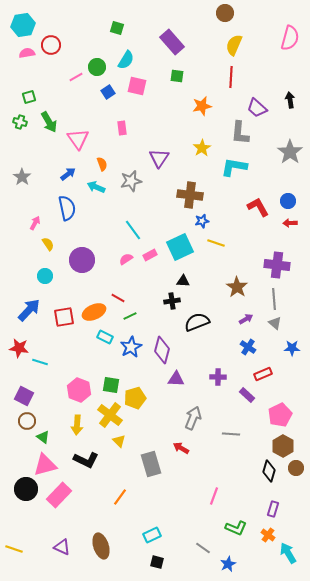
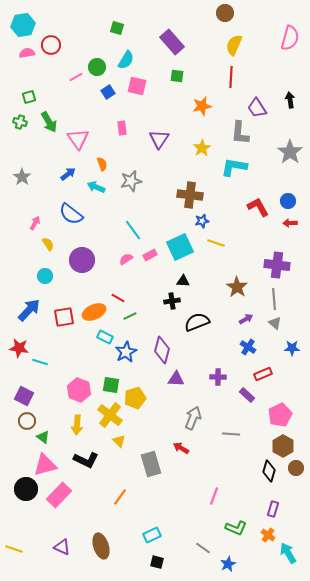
purple trapezoid at (257, 108): rotated 15 degrees clockwise
purple triangle at (159, 158): moved 19 px up
blue semicircle at (67, 208): moved 4 px right, 6 px down; rotated 140 degrees clockwise
blue star at (131, 347): moved 5 px left, 5 px down
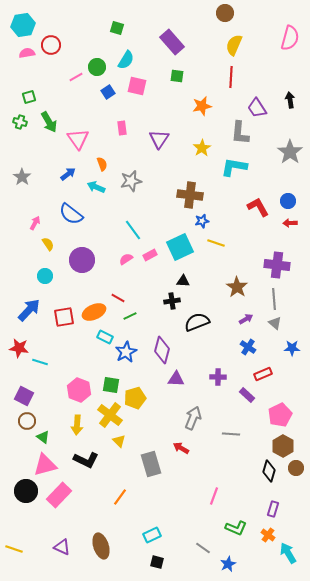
black circle at (26, 489): moved 2 px down
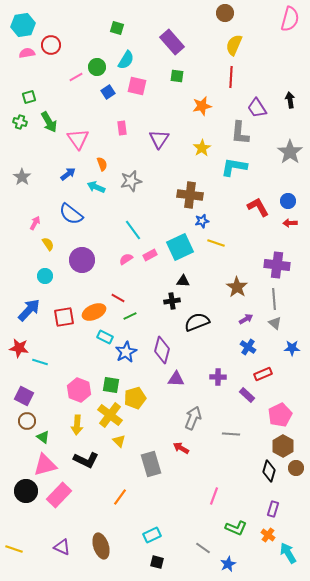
pink semicircle at (290, 38): moved 19 px up
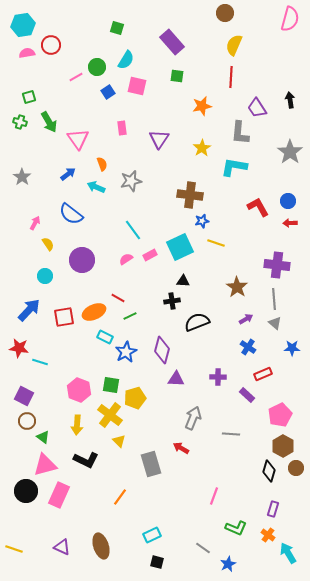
pink rectangle at (59, 495): rotated 20 degrees counterclockwise
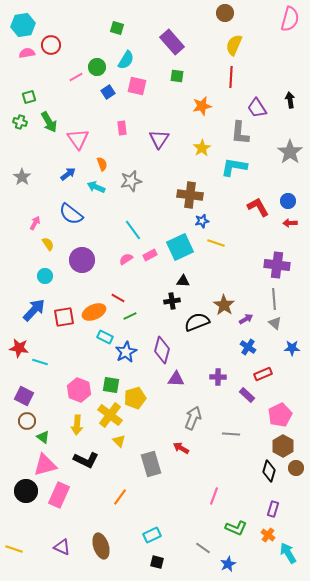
brown star at (237, 287): moved 13 px left, 18 px down
blue arrow at (29, 310): moved 5 px right
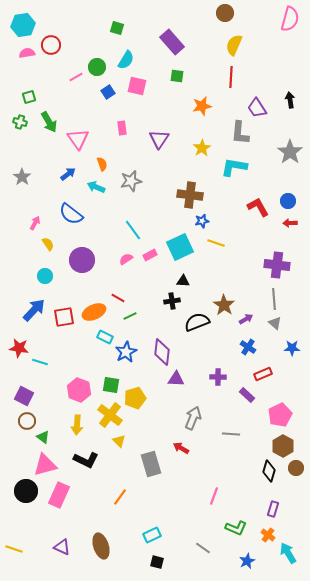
purple diamond at (162, 350): moved 2 px down; rotated 8 degrees counterclockwise
blue star at (228, 564): moved 19 px right, 3 px up
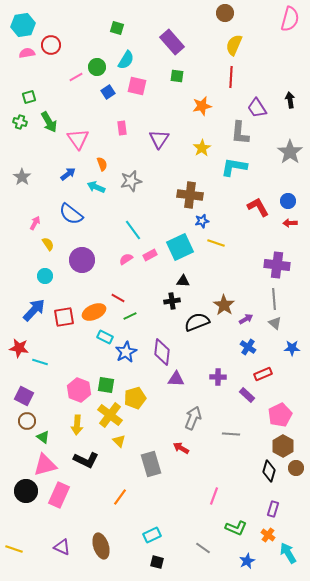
green square at (111, 385): moved 5 px left
